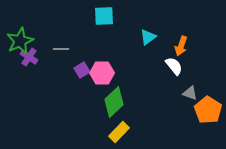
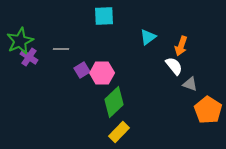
gray triangle: moved 9 px up
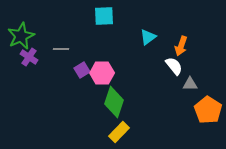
green star: moved 1 px right, 5 px up
gray triangle: rotated 21 degrees counterclockwise
green diamond: rotated 28 degrees counterclockwise
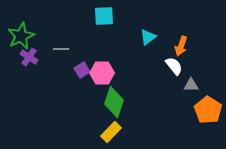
gray triangle: moved 1 px right, 1 px down
yellow rectangle: moved 8 px left
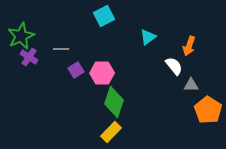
cyan square: rotated 25 degrees counterclockwise
orange arrow: moved 8 px right
purple square: moved 6 px left
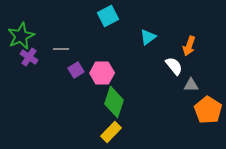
cyan square: moved 4 px right
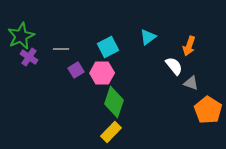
cyan square: moved 31 px down
gray triangle: moved 2 px up; rotated 21 degrees clockwise
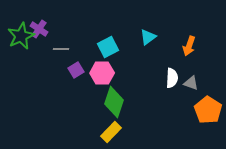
purple cross: moved 10 px right, 28 px up
white semicircle: moved 2 px left, 12 px down; rotated 42 degrees clockwise
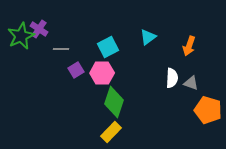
orange pentagon: rotated 16 degrees counterclockwise
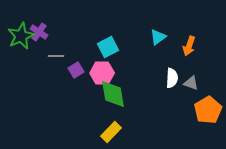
purple cross: moved 3 px down
cyan triangle: moved 10 px right
gray line: moved 5 px left, 7 px down
green diamond: moved 1 px left, 8 px up; rotated 28 degrees counterclockwise
orange pentagon: rotated 24 degrees clockwise
